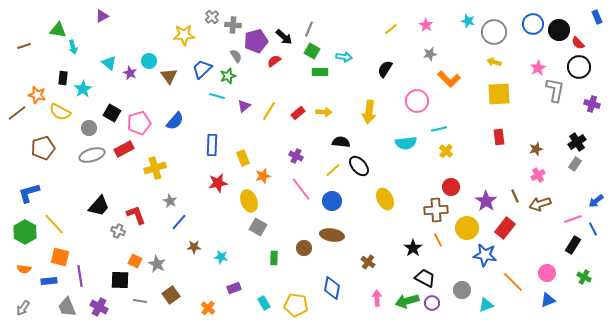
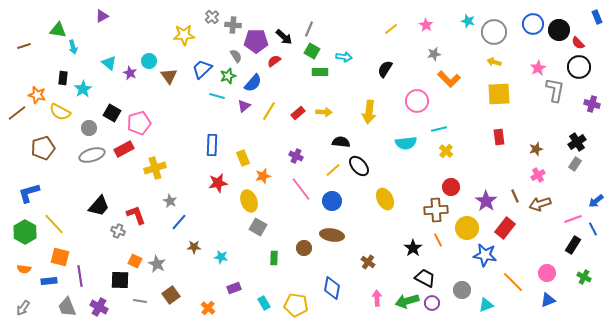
purple pentagon at (256, 41): rotated 15 degrees clockwise
gray star at (430, 54): moved 4 px right
blue semicircle at (175, 121): moved 78 px right, 38 px up
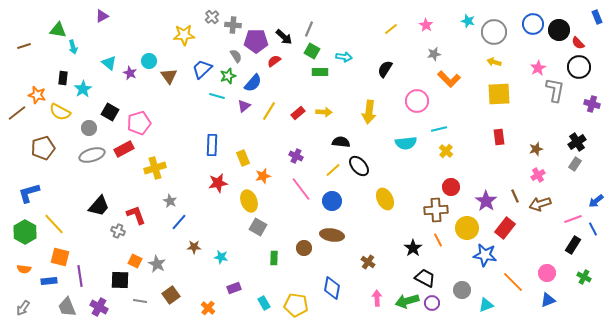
black square at (112, 113): moved 2 px left, 1 px up
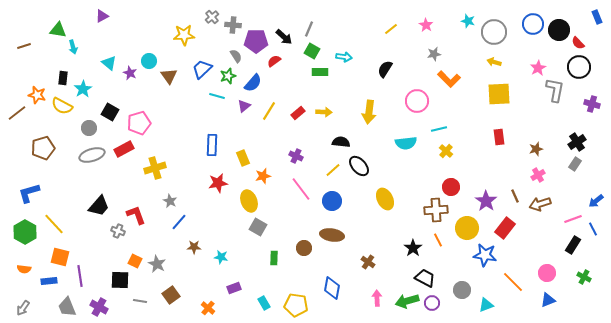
yellow semicircle at (60, 112): moved 2 px right, 6 px up
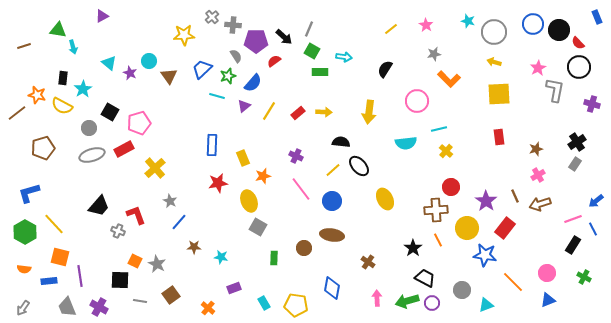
yellow cross at (155, 168): rotated 25 degrees counterclockwise
